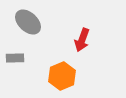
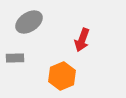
gray ellipse: moved 1 px right; rotated 76 degrees counterclockwise
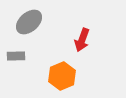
gray ellipse: rotated 8 degrees counterclockwise
gray rectangle: moved 1 px right, 2 px up
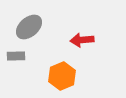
gray ellipse: moved 5 px down
red arrow: rotated 65 degrees clockwise
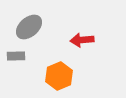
orange hexagon: moved 3 px left
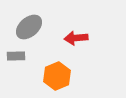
red arrow: moved 6 px left, 2 px up
orange hexagon: moved 2 px left
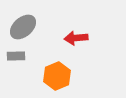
gray ellipse: moved 6 px left
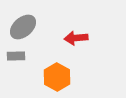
orange hexagon: moved 1 px down; rotated 8 degrees counterclockwise
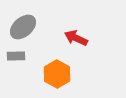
red arrow: rotated 30 degrees clockwise
orange hexagon: moved 3 px up
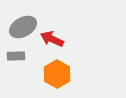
gray ellipse: rotated 12 degrees clockwise
red arrow: moved 24 px left, 1 px down
